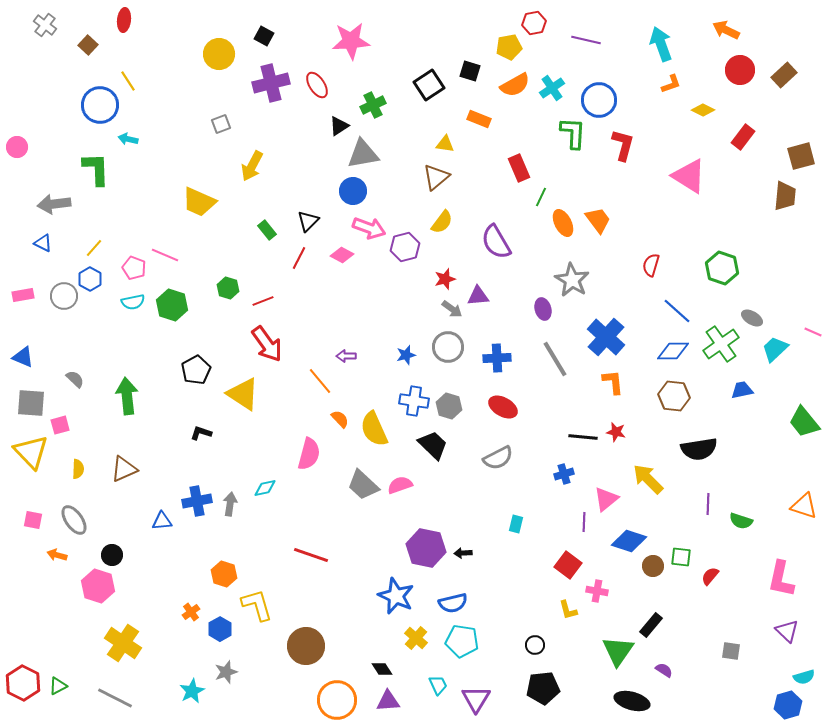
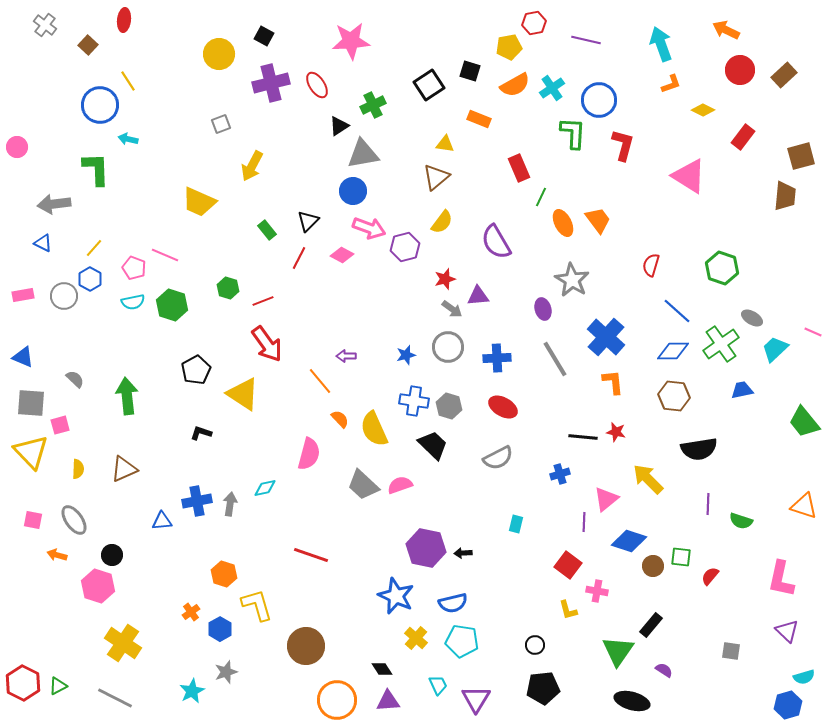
blue cross at (564, 474): moved 4 px left
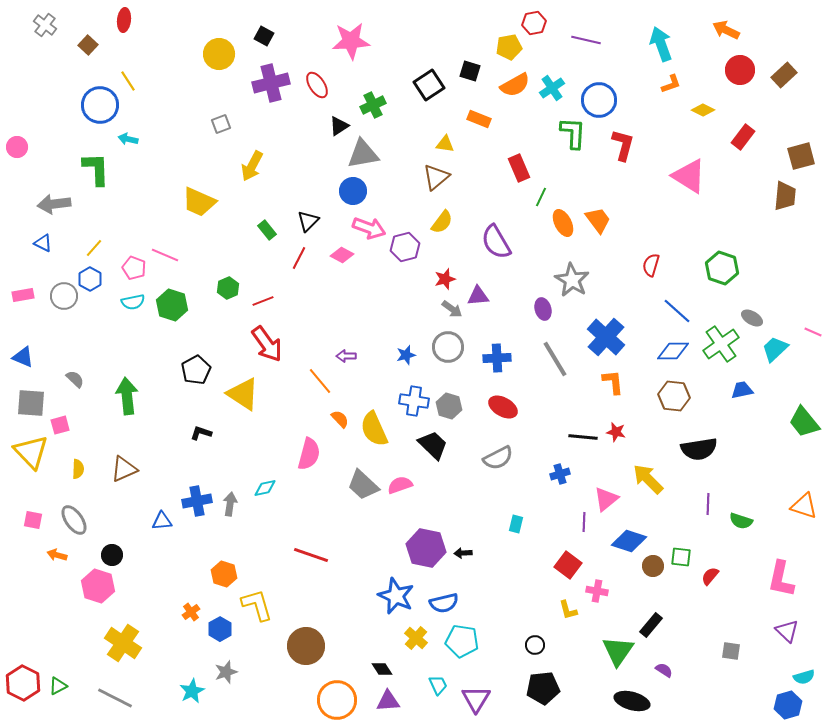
green hexagon at (228, 288): rotated 20 degrees clockwise
blue semicircle at (453, 603): moved 9 px left
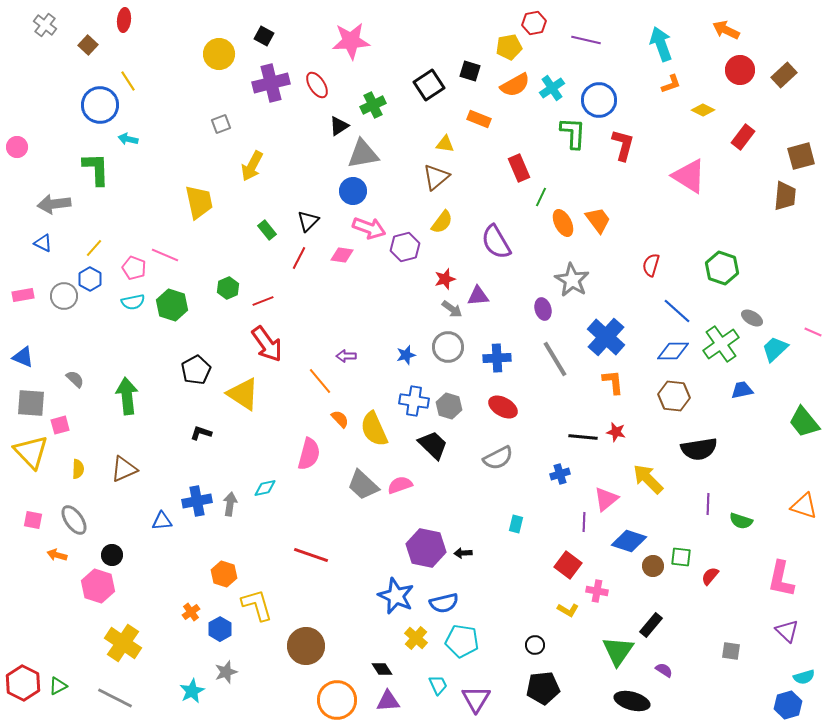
yellow trapezoid at (199, 202): rotated 126 degrees counterclockwise
pink diamond at (342, 255): rotated 20 degrees counterclockwise
yellow L-shape at (568, 610): rotated 45 degrees counterclockwise
